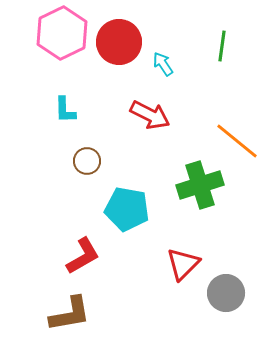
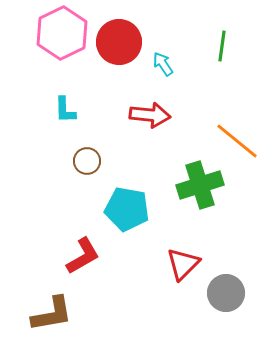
red arrow: rotated 21 degrees counterclockwise
brown L-shape: moved 18 px left
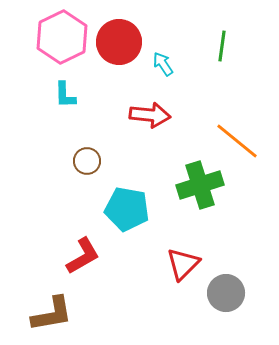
pink hexagon: moved 4 px down
cyan L-shape: moved 15 px up
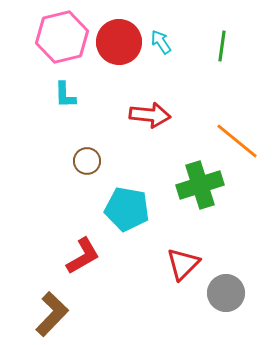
pink hexagon: rotated 12 degrees clockwise
cyan arrow: moved 2 px left, 22 px up
brown L-shape: rotated 36 degrees counterclockwise
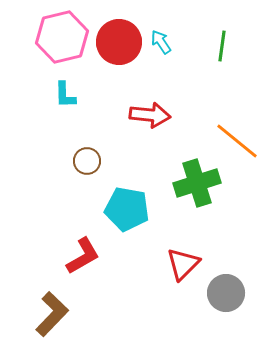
green cross: moved 3 px left, 2 px up
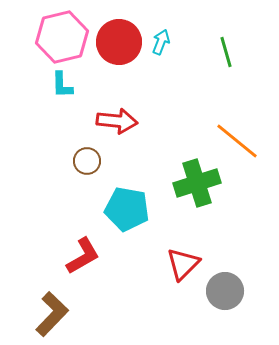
cyan arrow: rotated 55 degrees clockwise
green line: moved 4 px right, 6 px down; rotated 24 degrees counterclockwise
cyan L-shape: moved 3 px left, 10 px up
red arrow: moved 33 px left, 6 px down
gray circle: moved 1 px left, 2 px up
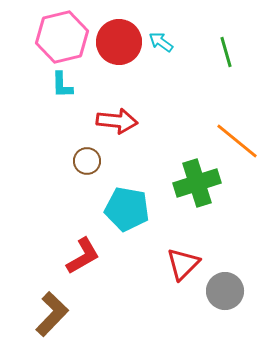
cyan arrow: rotated 75 degrees counterclockwise
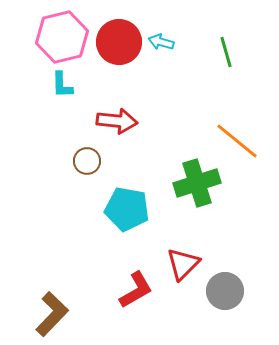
cyan arrow: rotated 20 degrees counterclockwise
red L-shape: moved 53 px right, 34 px down
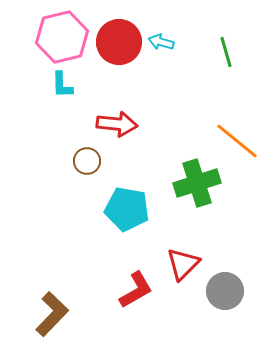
red arrow: moved 3 px down
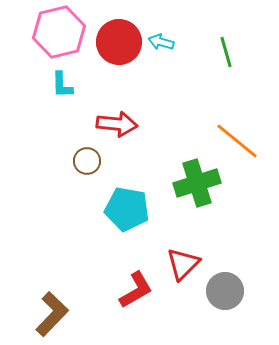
pink hexagon: moved 3 px left, 5 px up
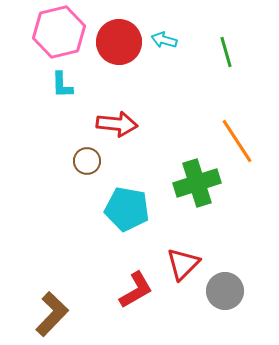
cyan arrow: moved 3 px right, 2 px up
orange line: rotated 18 degrees clockwise
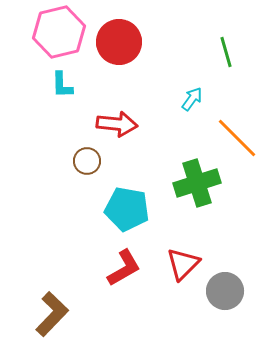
cyan arrow: moved 28 px right, 59 px down; rotated 110 degrees clockwise
orange line: moved 3 px up; rotated 12 degrees counterclockwise
red L-shape: moved 12 px left, 22 px up
